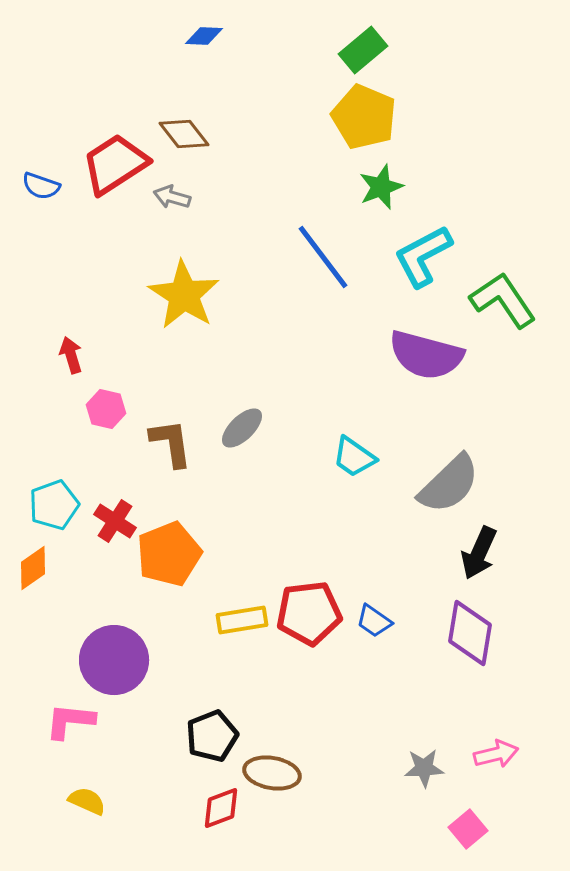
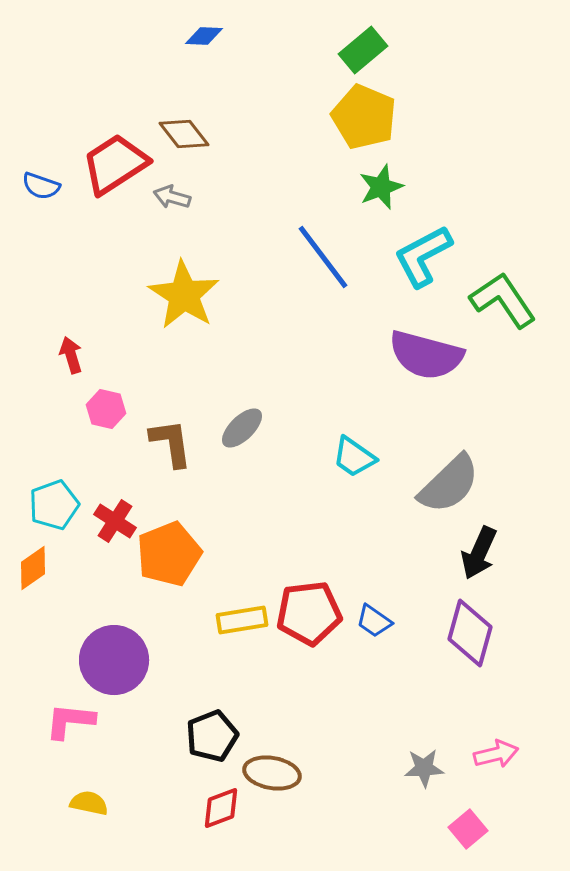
purple diamond: rotated 6 degrees clockwise
yellow semicircle: moved 2 px right, 2 px down; rotated 12 degrees counterclockwise
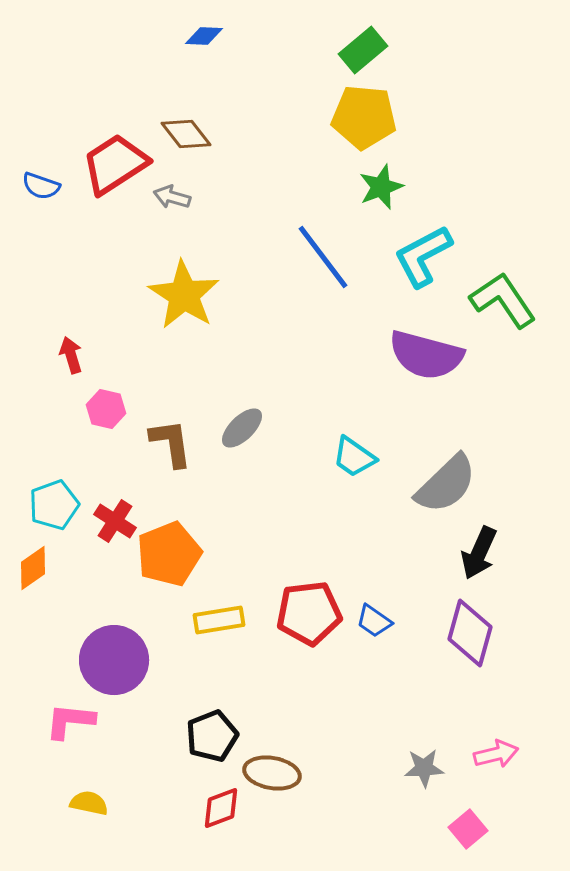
yellow pentagon: rotated 18 degrees counterclockwise
brown diamond: moved 2 px right
gray semicircle: moved 3 px left
yellow rectangle: moved 23 px left
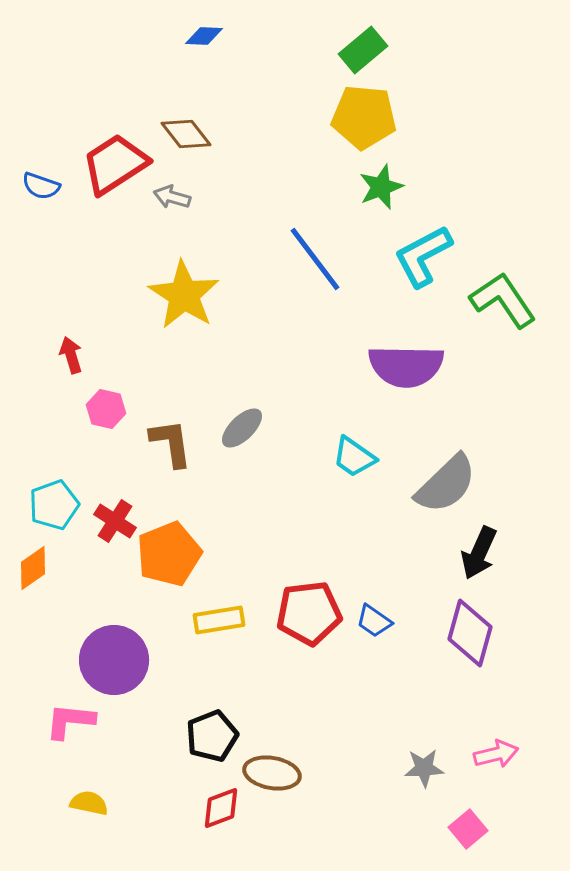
blue line: moved 8 px left, 2 px down
purple semicircle: moved 20 px left, 11 px down; rotated 14 degrees counterclockwise
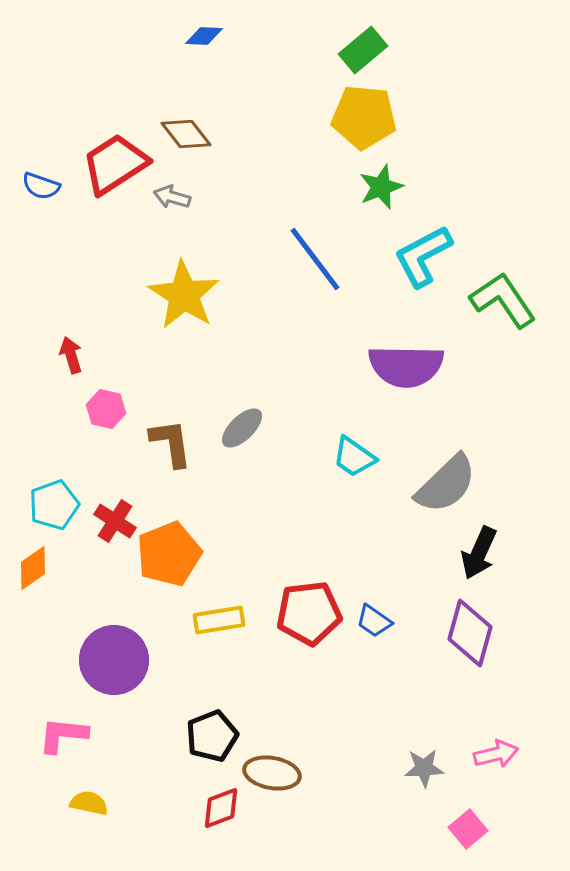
pink L-shape: moved 7 px left, 14 px down
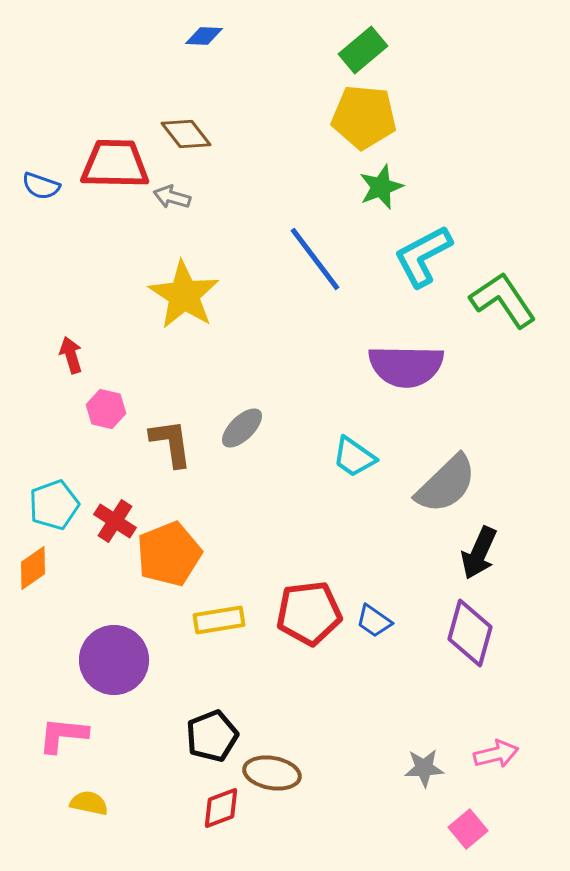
red trapezoid: rotated 34 degrees clockwise
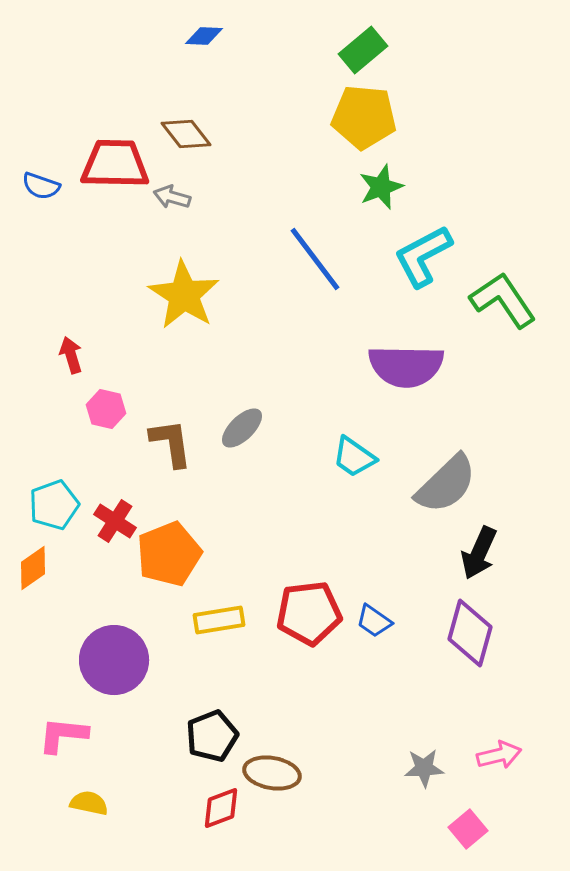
pink arrow: moved 3 px right, 1 px down
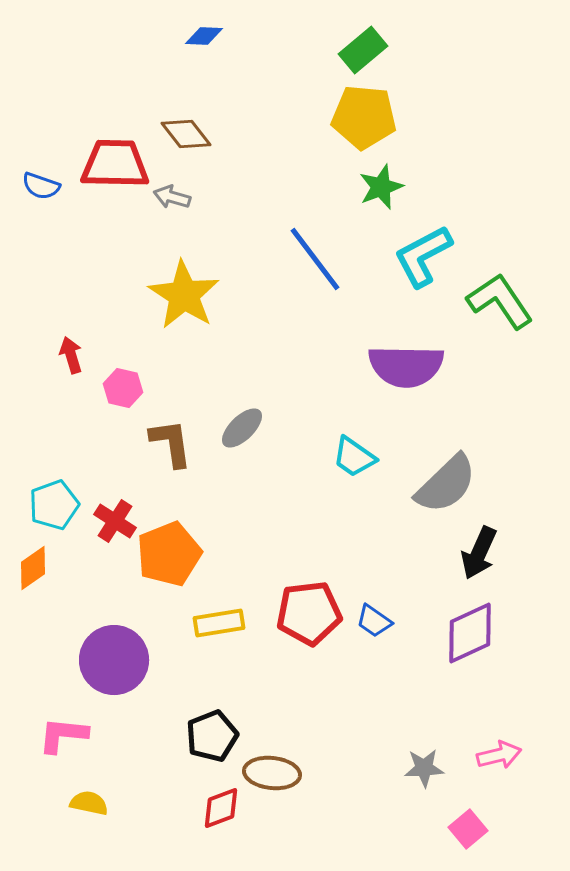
green L-shape: moved 3 px left, 1 px down
pink hexagon: moved 17 px right, 21 px up
yellow rectangle: moved 3 px down
purple diamond: rotated 50 degrees clockwise
brown ellipse: rotated 4 degrees counterclockwise
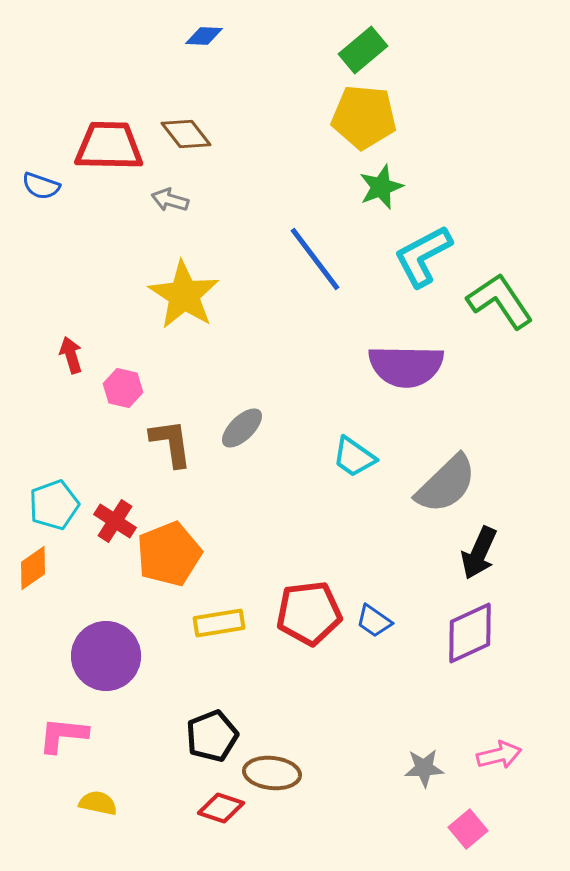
red trapezoid: moved 6 px left, 18 px up
gray arrow: moved 2 px left, 3 px down
purple circle: moved 8 px left, 4 px up
yellow semicircle: moved 9 px right
red diamond: rotated 39 degrees clockwise
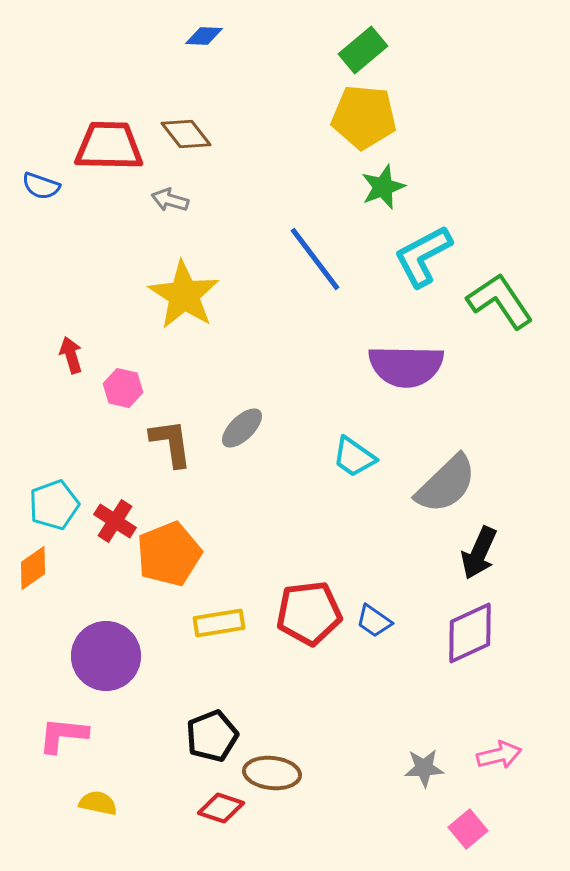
green star: moved 2 px right
